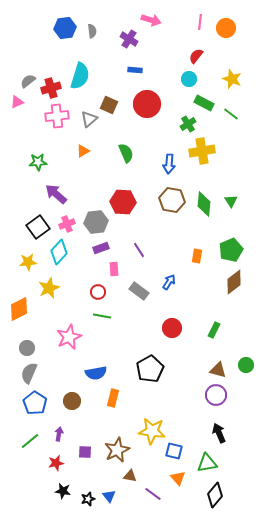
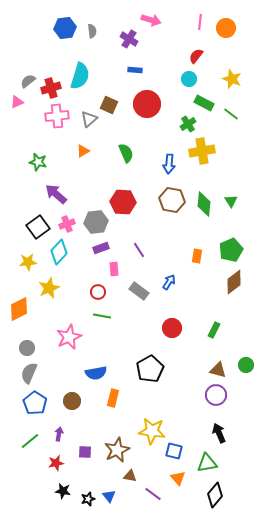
green star at (38, 162): rotated 18 degrees clockwise
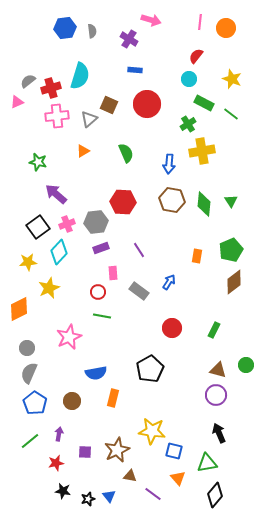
pink rectangle at (114, 269): moved 1 px left, 4 px down
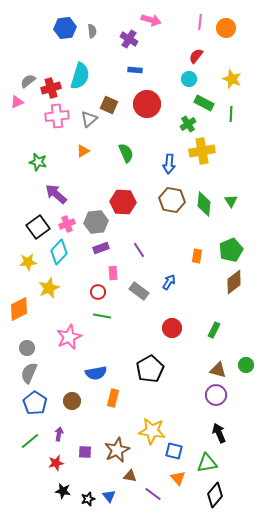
green line at (231, 114): rotated 56 degrees clockwise
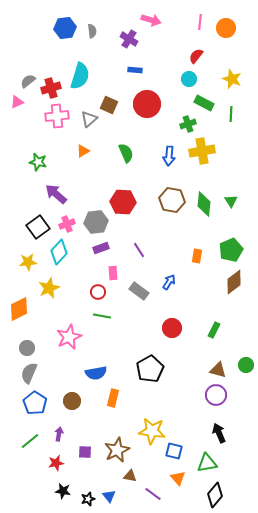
green cross at (188, 124): rotated 14 degrees clockwise
blue arrow at (169, 164): moved 8 px up
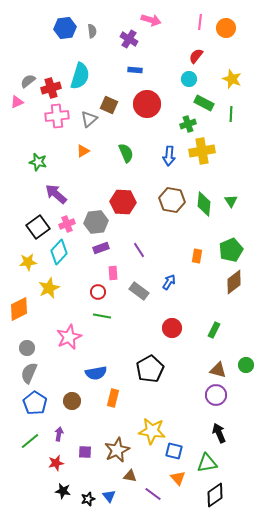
black diamond at (215, 495): rotated 15 degrees clockwise
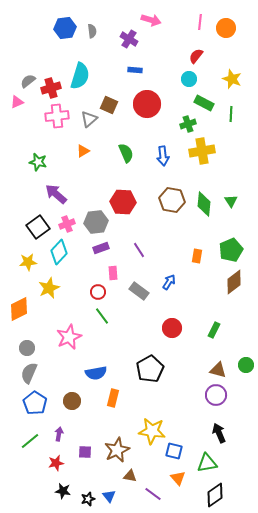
blue arrow at (169, 156): moved 6 px left; rotated 12 degrees counterclockwise
green line at (102, 316): rotated 42 degrees clockwise
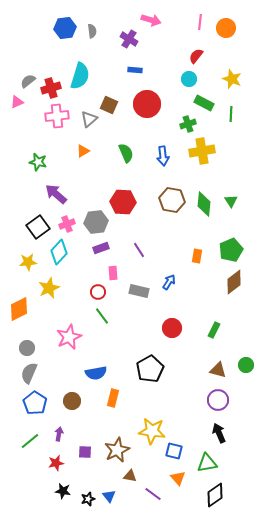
gray rectangle at (139, 291): rotated 24 degrees counterclockwise
purple circle at (216, 395): moved 2 px right, 5 px down
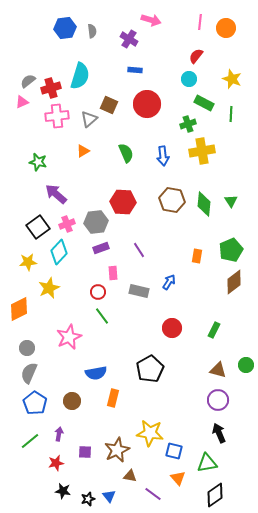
pink triangle at (17, 102): moved 5 px right
yellow star at (152, 431): moved 2 px left, 2 px down
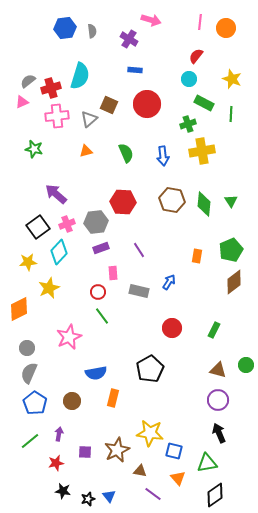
orange triangle at (83, 151): moved 3 px right; rotated 16 degrees clockwise
green star at (38, 162): moved 4 px left, 13 px up
brown triangle at (130, 476): moved 10 px right, 5 px up
